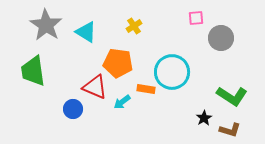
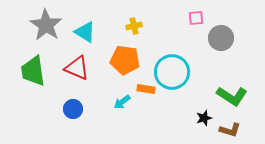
yellow cross: rotated 21 degrees clockwise
cyan triangle: moved 1 px left
orange pentagon: moved 7 px right, 3 px up
red triangle: moved 18 px left, 19 px up
black star: rotated 14 degrees clockwise
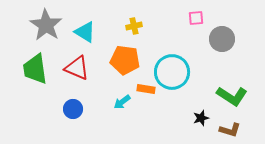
gray circle: moved 1 px right, 1 px down
green trapezoid: moved 2 px right, 2 px up
black star: moved 3 px left
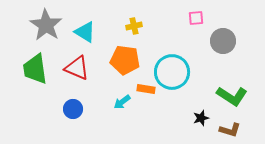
gray circle: moved 1 px right, 2 px down
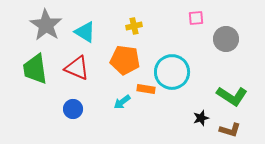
gray circle: moved 3 px right, 2 px up
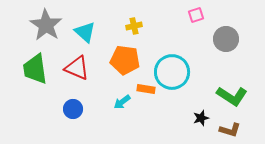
pink square: moved 3 px up; rotated 14 degrees counterclockwise
cyan triangle: rotated 10 degrees clockwise
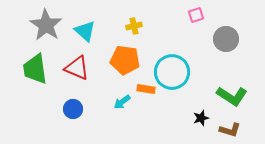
cyan triangle: moved 1 px up
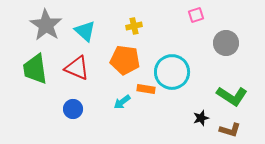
gray circle: moved 4 px down
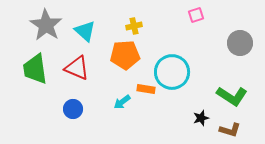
gray circle: moved 14 px right
orange pentagon: moved 5 px up; rotated 12 degrees counterclockwise
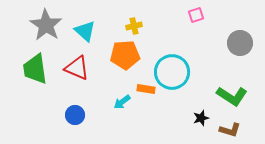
blue circle: moved 2 px right, 6 px down
